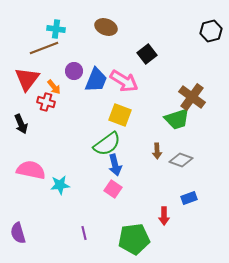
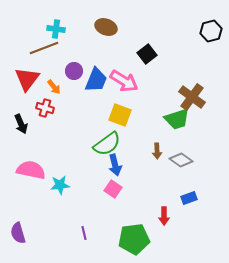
red cross: moved 1 px left, 6 px down
gray diamond: rotated 15 degrees clockwise
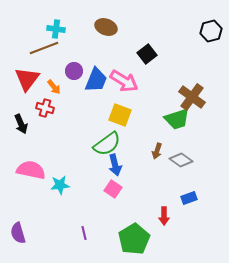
brown arrow: rotated 21 degrees clockwise
green pentagon: rotated 24 degrees counterclockwise
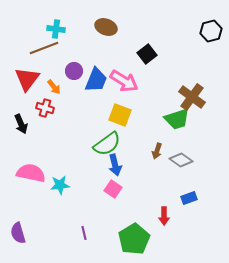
pink semicircle: moved 3 px down
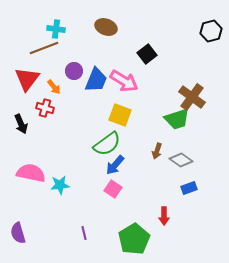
blue arrow: rotated 55 degrees clockwise
blue rectangle: moved 10 px up
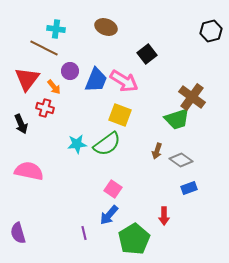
brown line: rotated 48 degrees clockwise
purple circle: moved 4 px left
blue arrow: moved 6 px left, 50 px down
pink semicircle: moved 2 px left, 2 px up
cyan star: moved 17 px right, 41 px up
